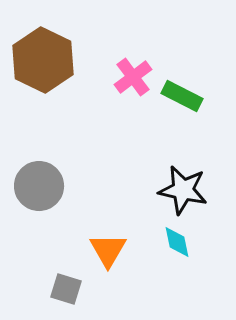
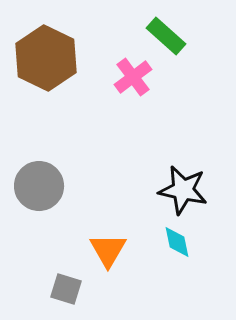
brown hexagon: moved 3 px right, 2 px up
green rectangle: moved 16 px left, 60 px up; rotated 15 degrees clockwise
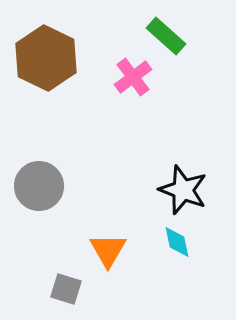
black star: rotated 9 degrees clockwise
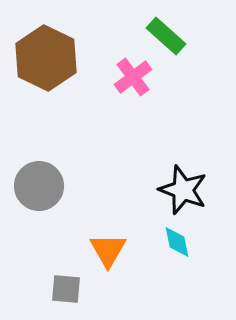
gray square: rotated 12 degrees counterclockwise
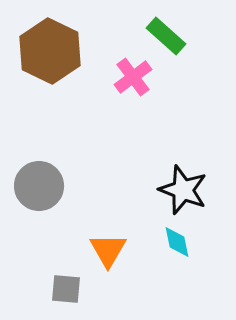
brown hexagon: moved 4 px right, 7 px up
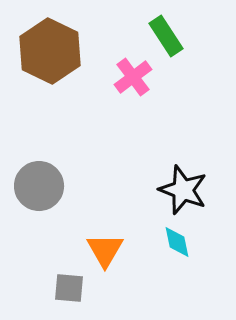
green rectangle: rotated 15 degrees clockwise
orange triangle: moved 3 px left
gray square: moved 3 px right, 1 px up
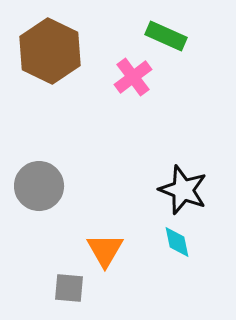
green rectangle: rotated 33 degrees counterclockwise
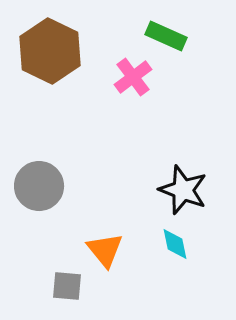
cyan diamond: moved 2 px left, 2 px down
orange triangle: rotated 9 degrees counterclockwise
gray square: moved 2 px left, 2 px up
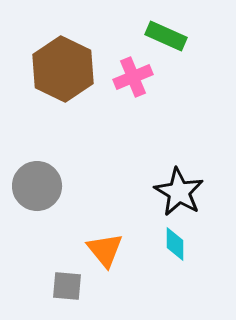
brown hexagon: moved 13 px right, 18 px down
pink cross: rotated 15 degrees clockwise
gray circle: moved 2 px left
black star: moved 4 px left, 2 px down; rotated 9 degrees clockwise
cyan diamond: rotated 12 degrees clockwise
